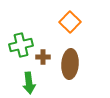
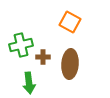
orange square: rotated 15 degrees counterclockwise
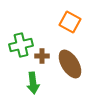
brown cross: moved 1 px left, 1 px up
brown ellipse: rotated 36 degrees counterclockwise
green arrow: moved 4 px right
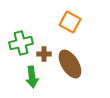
green cross: moved 2 px up
brown cross: moved 2 px right, 2 px up
green arrow: moved 1 px left, 6 px up
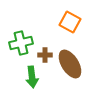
brown cross: moved 1 px right, 1 px down
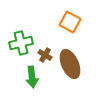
brown cross: rotated 32 degrees clockwise
brown ellipse: rotated 8 degrees clockwise
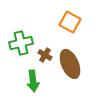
green arrow: moved 1 px right, 4 px down
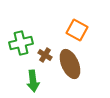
orange square: moved 7 px right, 8 px down
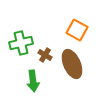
brown ellipse: moved 2 px right
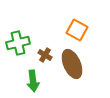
green cross: moved 3 px left
